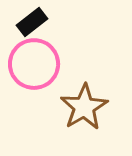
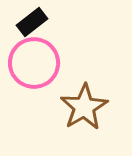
pink circle: moved 1 px up
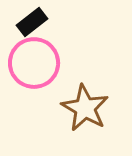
brown star: moved 1 px right, 1 px down; rotated 12 degrees counterclockwise
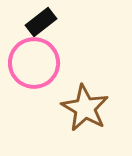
black rectangle: moved 9 px right
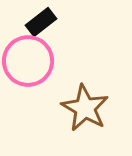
pink circle: moved 6 px left, 2 px up
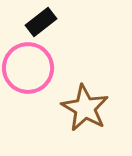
pink circle: moved 7 px down
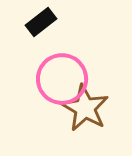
pink circle: moved 34 px right, 11 px down
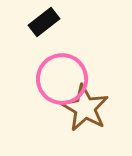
black rectangle: moved 3 px right
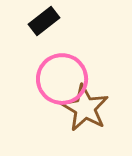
black rectangle: moved 1 px up
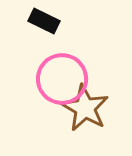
black rectangle: rotated 64 degrees clockwise
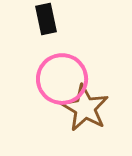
black rectangle: moved 2 px right, 2 px up; rotated 52 degrees clockwise
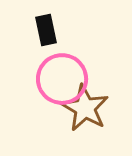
black rectangle: moved 11 px down
